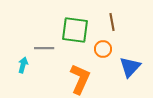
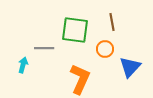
orange circle: moved 2 px right
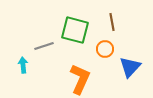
green square: rotated 8 degrees clockwise
gray line: moved 2 px up; rotated 18 degrees counterclockwise
cyan arrow: rotated 21 degrees counterclockwise
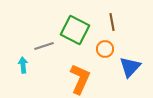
green square: rotated 12 degrees clockwise
